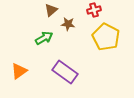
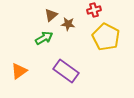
brown triangle: moved 5 px down
purple rectangle: moved 1 px right, 1 px up
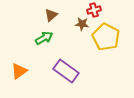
brown star: moved 14 px right
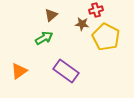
red cross: moved 2 px right
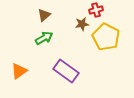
brown triangle: moved 7 px left
brown star: rotated 16 degrees counterclockwise
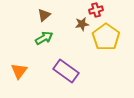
yellow pentagon: rotated 8 degrees clockwise
orange triangle: rotated 18 degrees counterclockwise
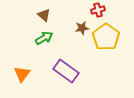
red cross: moved 2 px right
brown triangle: rotated 40 degrees counterclockwise
brown star: moved 4 px down
orange triangle: moved 3 px right, 3 px down
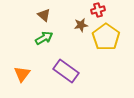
brown star: moved 1 px left, 3 px up
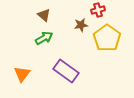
yellow pentagon: moved 1 px right, 1 px down
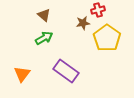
brown star: moved 2 px right, 2 px up
